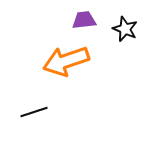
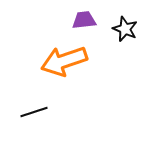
orange arrow: moved 2 px left
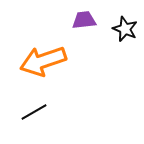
orange arrow: moved 21 px left
black line: rotated 12 degrees counterclockwise
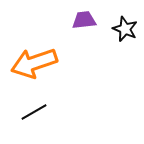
orange arrow: moved 9 px left, 2 px down
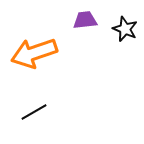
purple trapezoid: moved 1 px right
orange arrow: moved 10 px up
